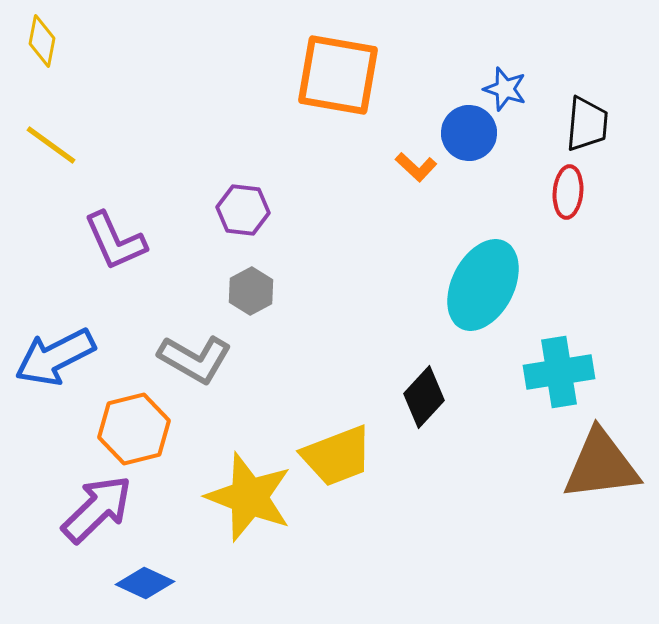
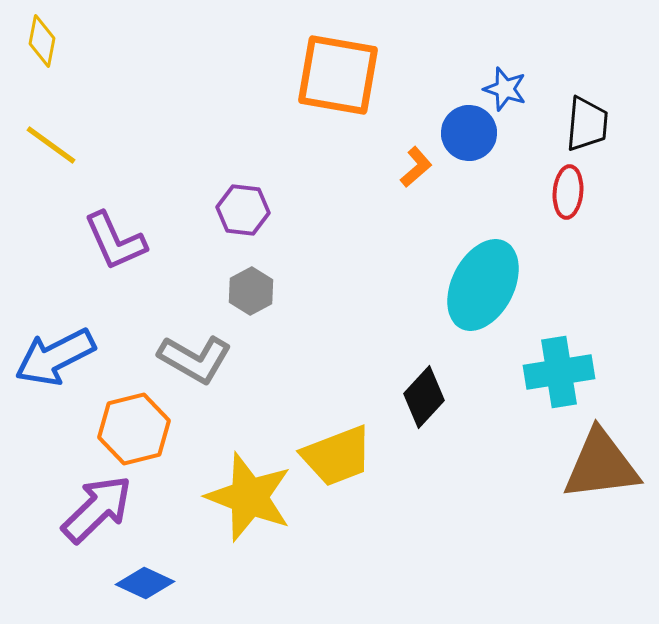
orange L-shape: rotated 84 degrees counterclockwise
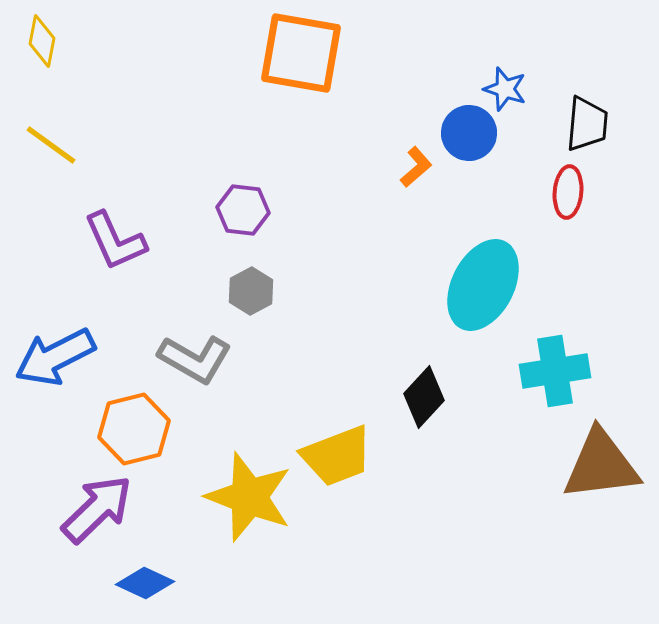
orange square: moved 37 px left, 22 px up
cyan cross: moved 4 px left, 1 px up
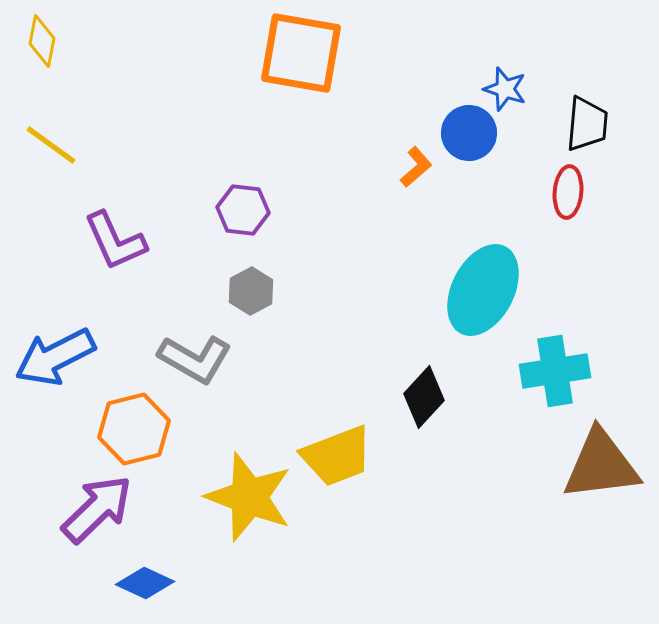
cyan ellipse: moved 5 px down
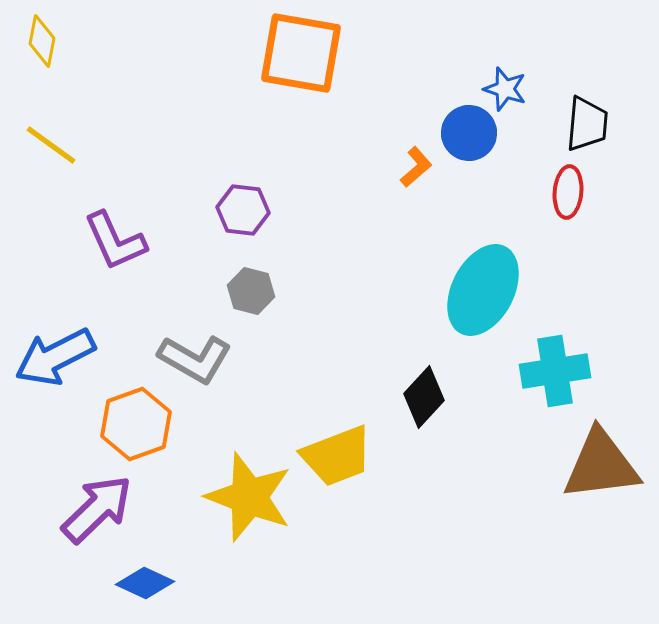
gray hexagon: rotated 18 degrees counterclockwise
orange hexagon: moved 2 px right, 5 px up; rotated 6 degrees counterclockwise
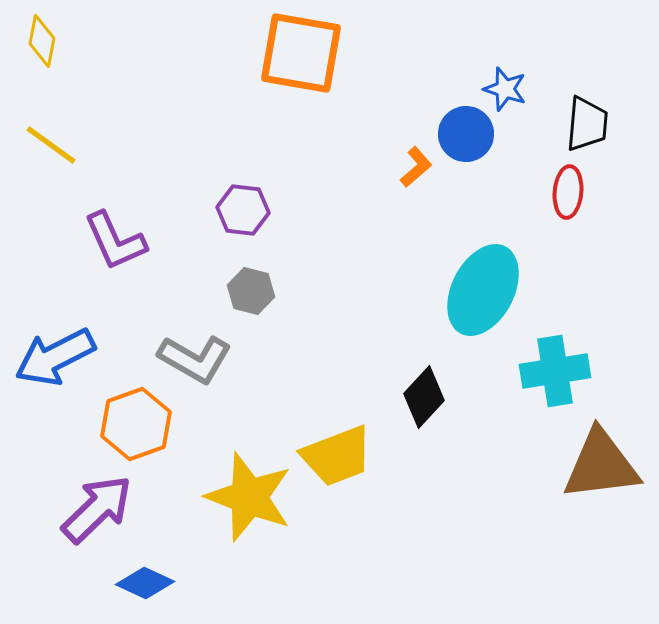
blue circle: moved 3 px left, 1 px down
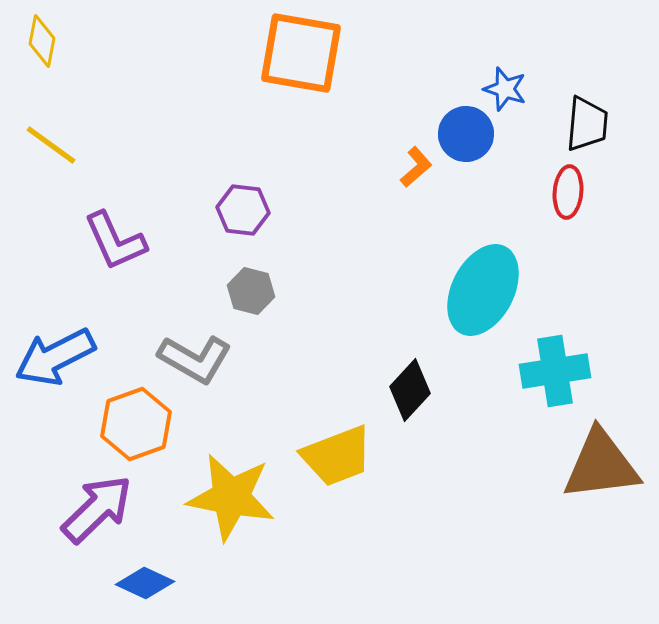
black diamond: moved 14 px left, 7 px up
yellow star: moved 18 px left; rotated 10 degrees counterclockwise
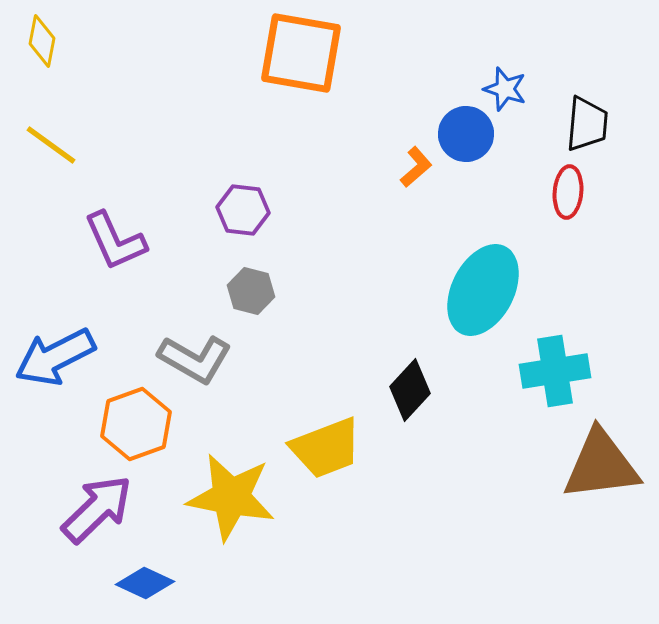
yellow trapezoid: moved 11 px left, 8 px up
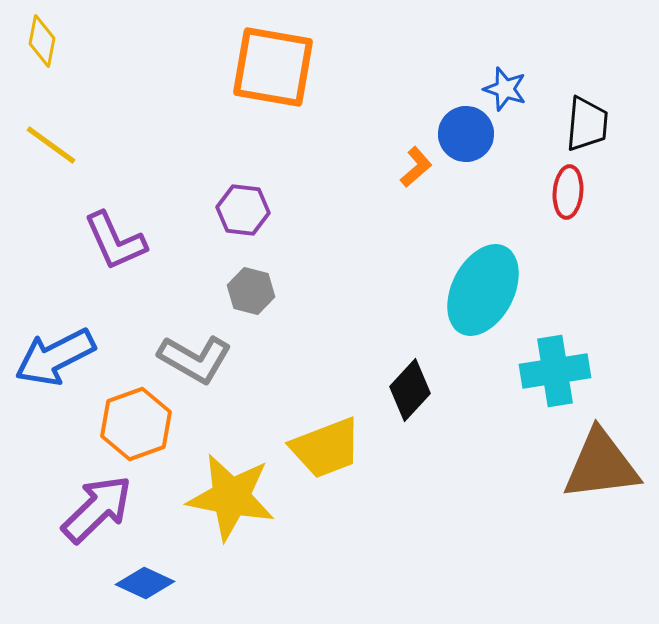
orange square: moved 28 px left, 14 px down
